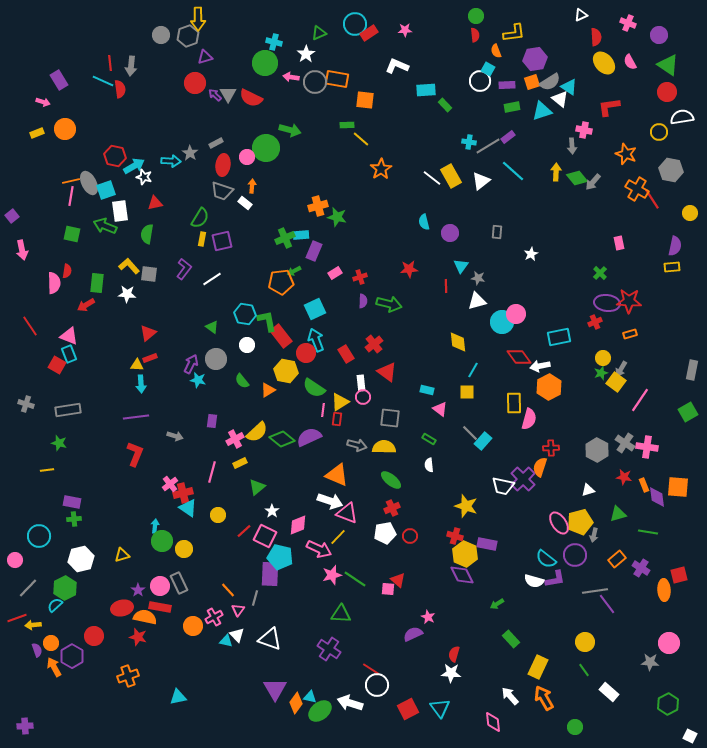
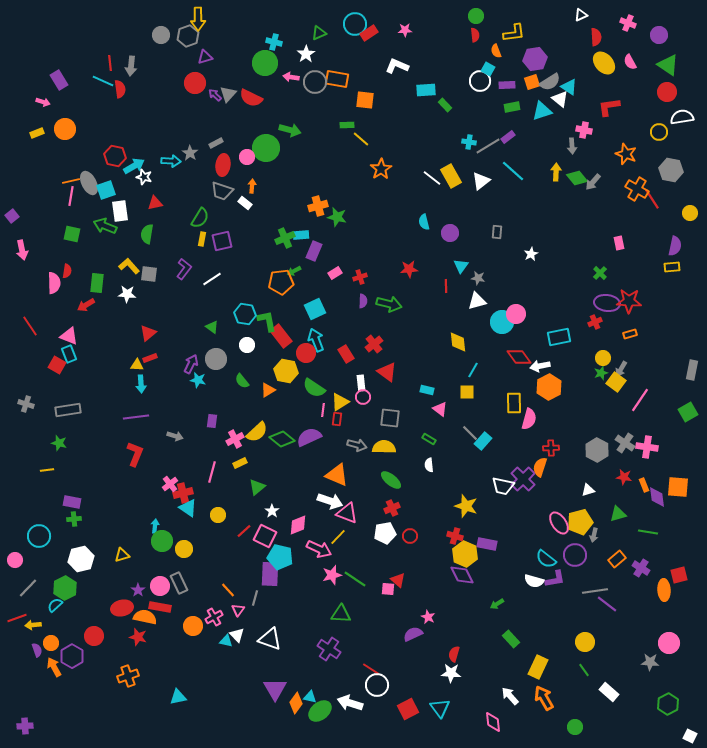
gray triangle at (228, 94): rotated 12 degrees clockwise
purple line at (607, 604): rotated 15 degrees counterclockwise
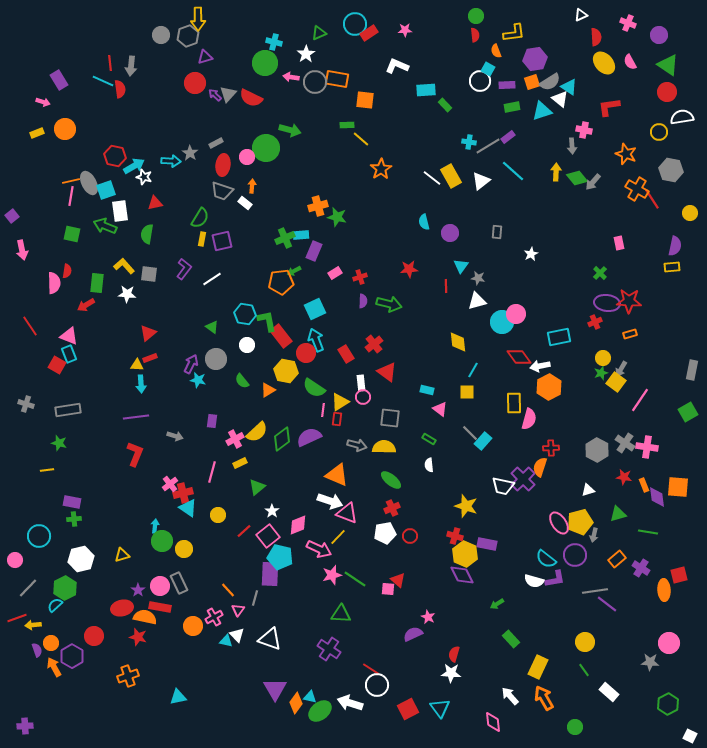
yellow L-shape at (129, 266): moved 5 px left
green diamond at (282, 439): rotated 75 degrees counterclockwise
pink square at (265, 536): moved 3 px right; rotated 25 degrees clockwise
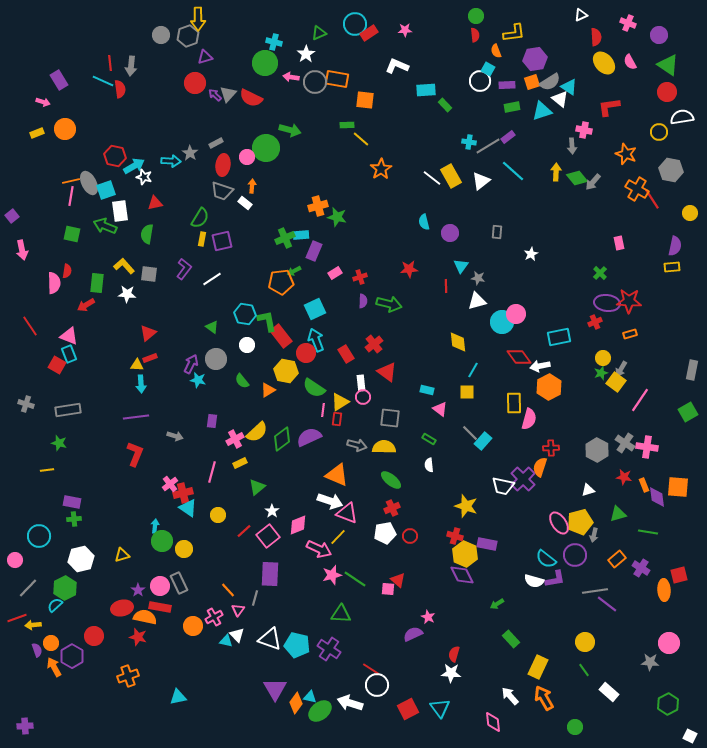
cyan pentagon at (280, 557): moved 17 px right, 88 px down
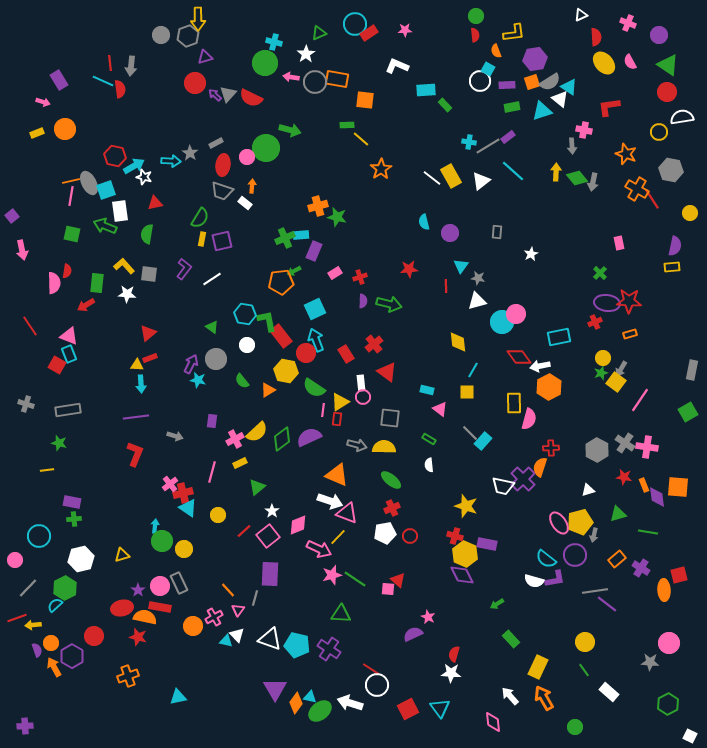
gray arrow at (593, 182): rotated 30 degrees counterclockwise
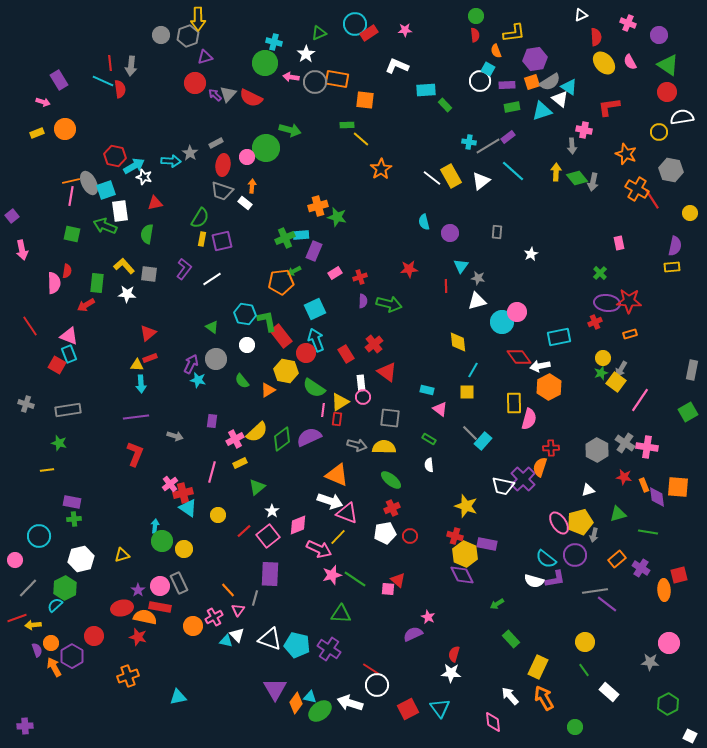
pink circle at (516, 314): moved 1 px right, 2 px up
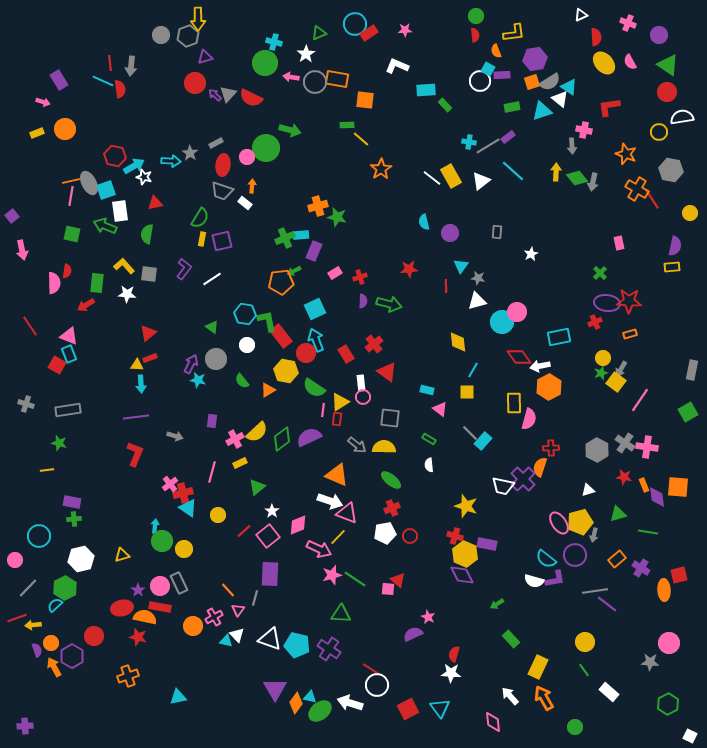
purple rectangle at (507, 85): moved 5 px left, 10 px up
gray arrow at (357, 445): rotated 24 degrees clockwise
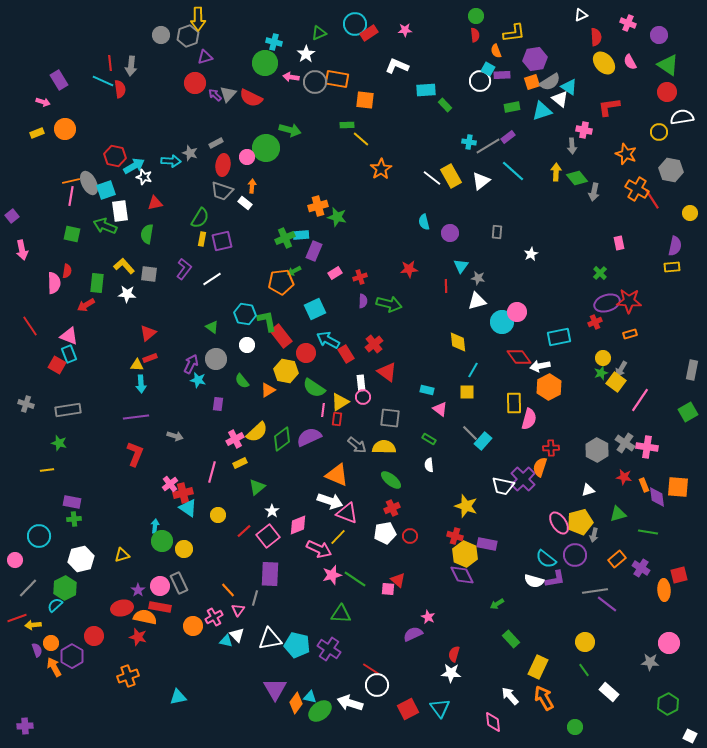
gray star at (190, 153): rotated 14 degrees counterclockwise
gray arrow at (593, 182): moved 1 px right, 10 px down
purple ellipse at (607, 303): rotated 25 degrees counterclockwise
cyan arrow at (316, 340): moved 12 px right; rotated 40 degrees counterclockwise
purple rectangle at (212, 421): moved 6 px right, 17 px up
white triangle at (270, 639): rotated 30 degrees counterclockwise
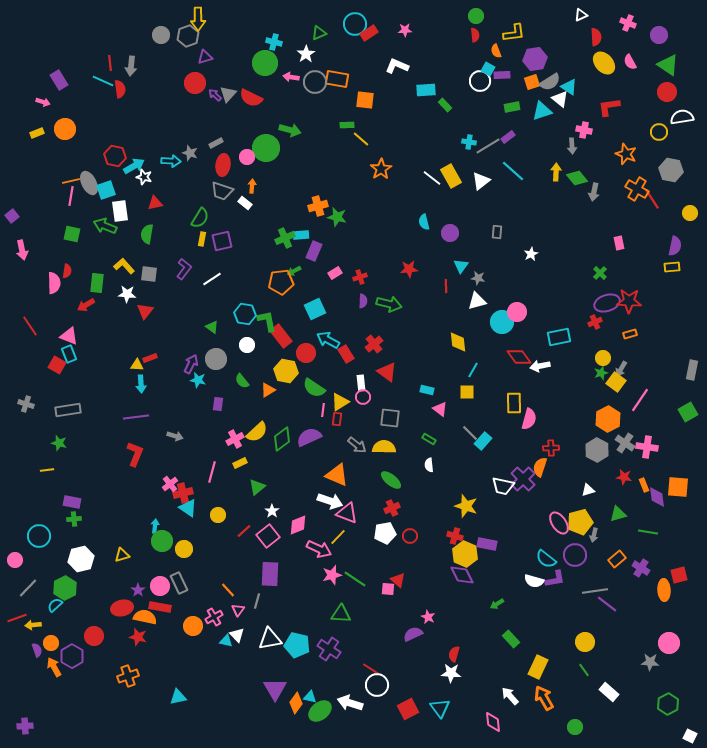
red triangle at (148, 333): moved 3 px left, 22 px up; rotated 12 degrees counterclockwise
orange hexagon at (549, 387): moved 59 px right, 32 px down
gray line at (255, 598): moved 2 px right, 3 px down
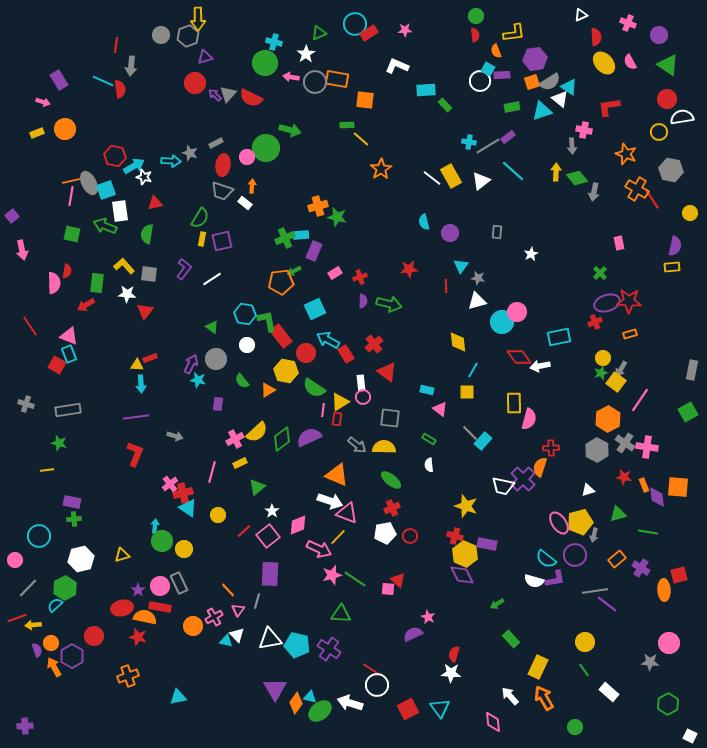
red line at (110, 63): moved 6 px right, 18 px up; rotated 14 degrees clockwise
red circle at (667, 92): moved 7 px down
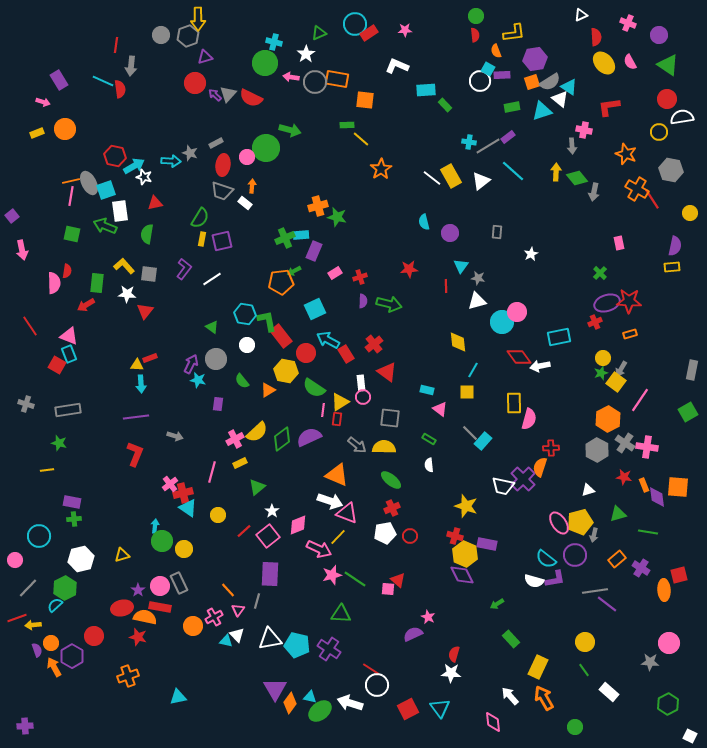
orange diamond at (296, 703): moved 6 px left
